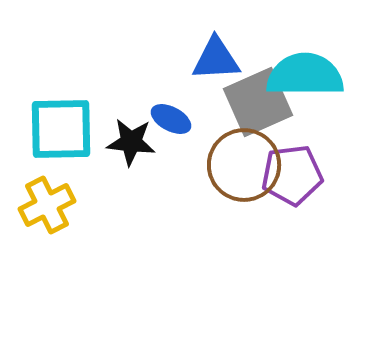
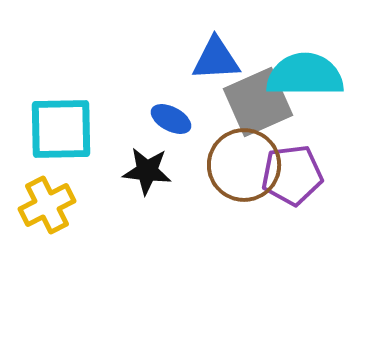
black star: moved 16 px right, 29 px down
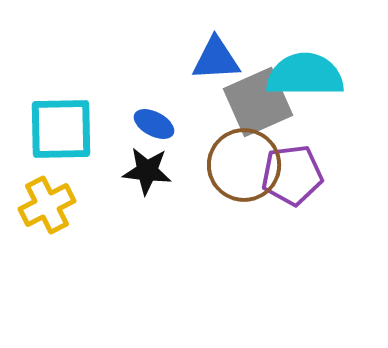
blue ellipse: moved 17 px left, 5 px down
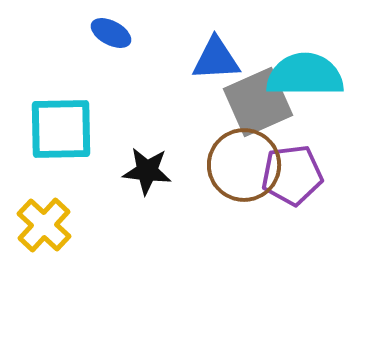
blue ellipse: moved 43 px left, 91 px up
yellow cross: moved 3 px left, 20 px down; rotated 20 degrees counterclockwise
